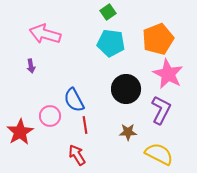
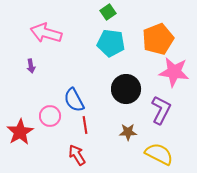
pink arrow: moved 1 px right, 1 px up
pink star: moved 6 px right, 2 px up; rotated 20 degrees counterclockwise
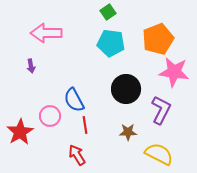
pink arrow: rotated 16 degrees counterclockwise
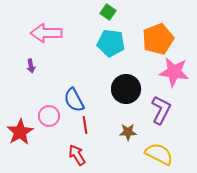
green square: rotated 21 degrees counterclockwise
pink circle: moved 1 px left
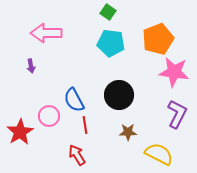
black circle: moved 7 px left, 6 px down
purple L-shape: moved 16 px right, 4 px down
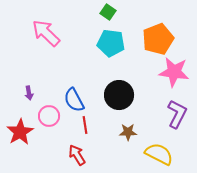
pink arrow: rotated 44 degrees clockwise
purple arrow: moved 2 px left, 27 px down
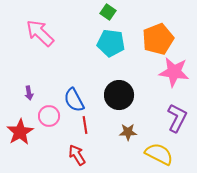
pink arrow: moved 6 px left
purple L-shape: moved 4 px down
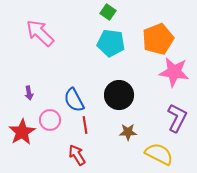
pink circle: moved 1 px right, 4 px down
red star: moved 2 px right
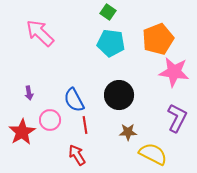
yellow semicircle: moved 6 px left
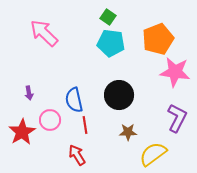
green square: moved 5 px down
pink arrow: moved 4 px right
pink star: moved 1 px right
blue semicircle: rotated 15 degrees clockwise
yellow semicircle: rotated 64 degrees counterclockwise
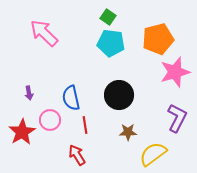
orange pentagon: rotated 8 degrees clockwise
pink star: rotated 24 degrees counterclockwise
blue semicircle: moved 3 px left, 2 px up
